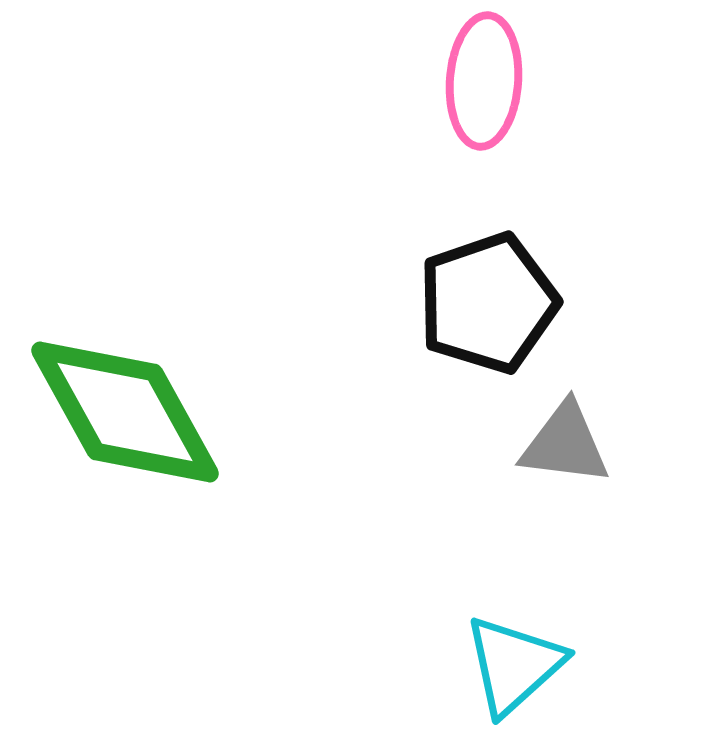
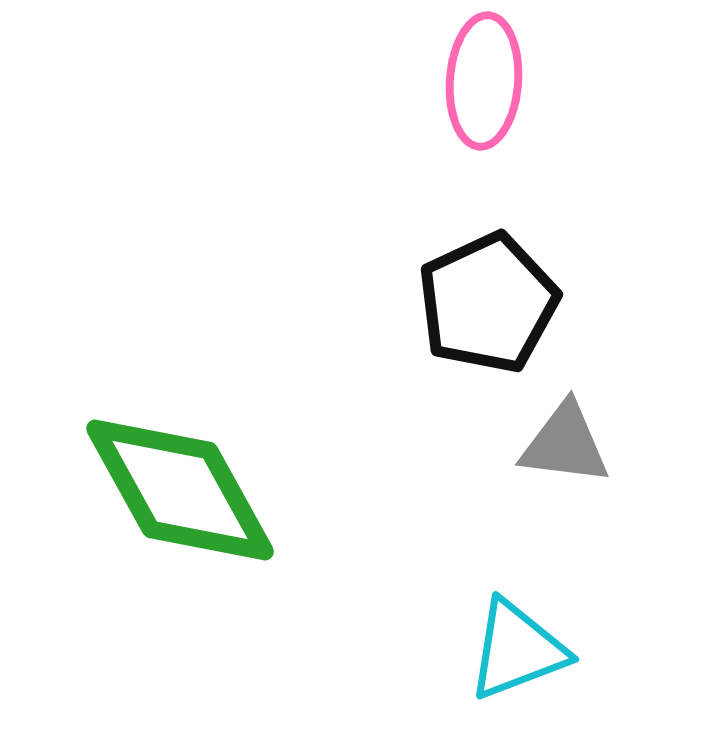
black pentagon: rotated 6 degrees counterclockwise
green diamond: moved 55 px right, 78 px down
cyan triangle: moved 3 px right, 15 px up; rotated 21 degrees clockwise
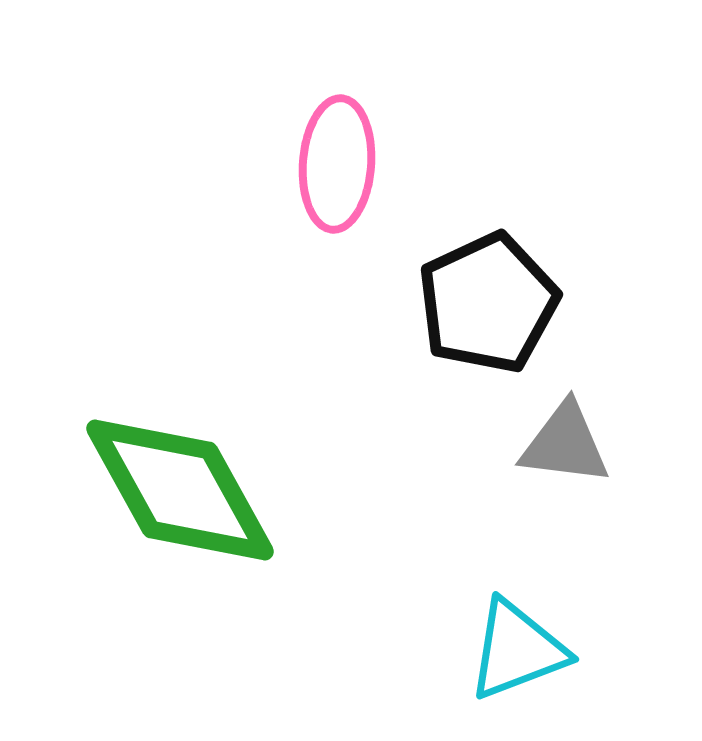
pink ellipse: moved 147 px left, 83 px down
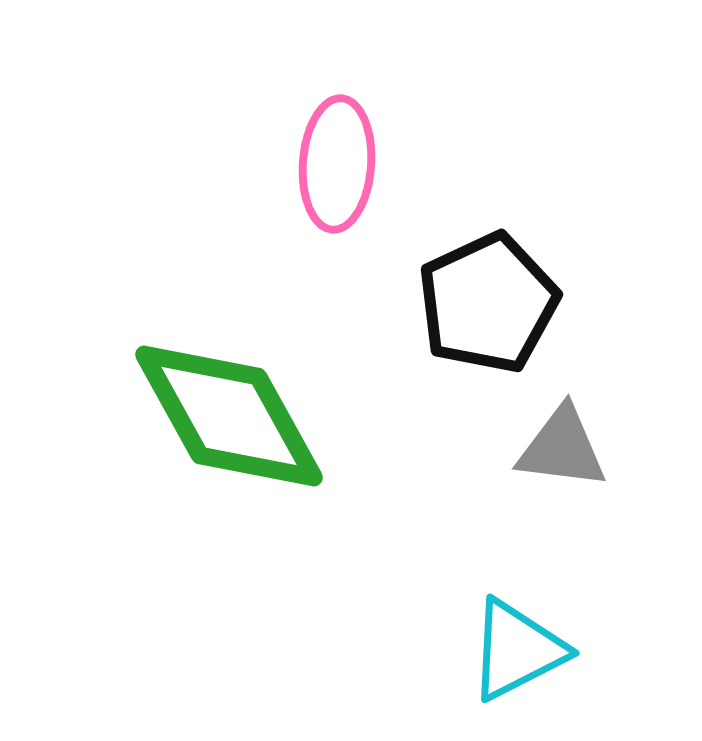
gray triangle: moved 3 px left, 4 px down
green diamond: moved 49 px right, 74 px up
cyan triangle: rotated 6 degrees counterclockwise
